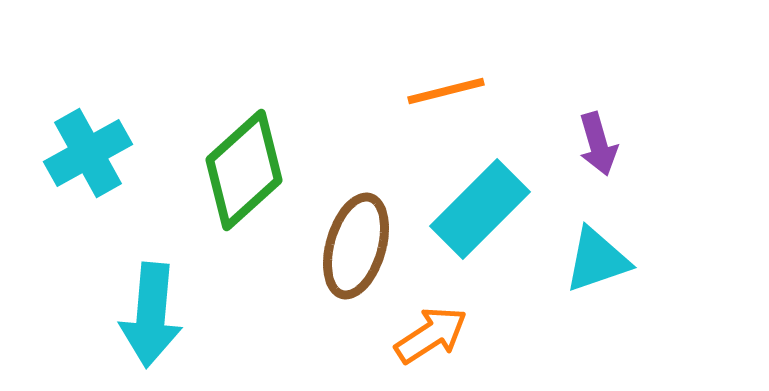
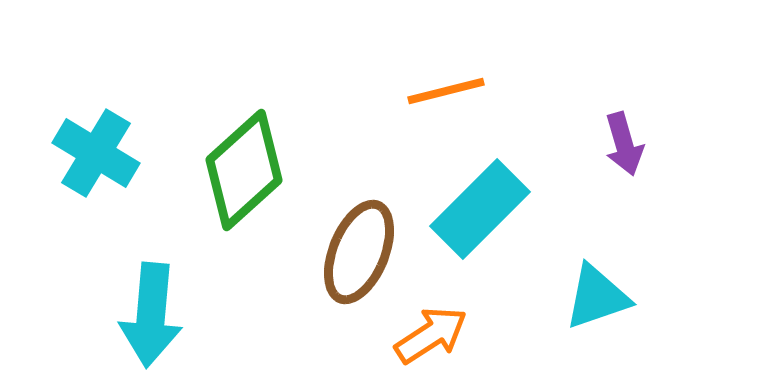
purple arrow: moved 26 px right
cyan cross: moved 8 px right; rotated 30 degrees counterclockwise
brown ellipse: moved 3 px right, 6 px down; rotated 6 degrees clockwise
cyan triangle: moved 37 px down
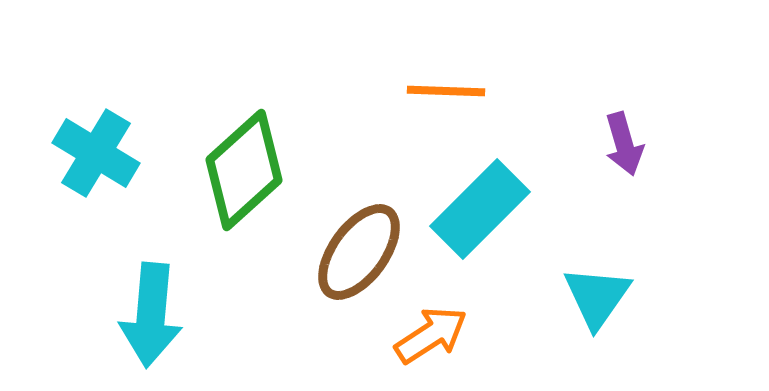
orange line: rotated 16 degrees clockwise
brown ellipse: rotated 14 degrees clockwise
cyan triangle: rotated 36 degrees counterclockwise
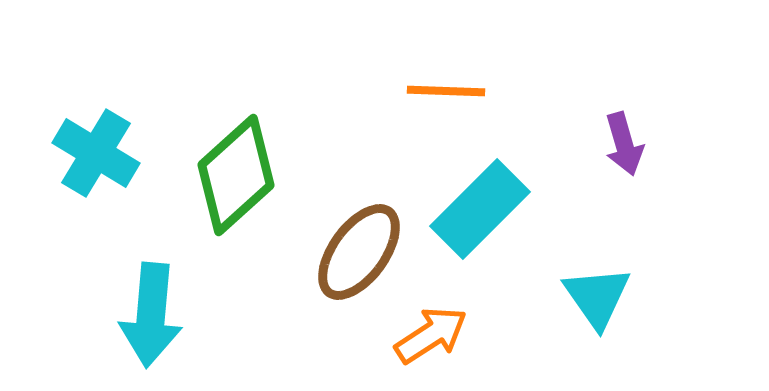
green diamond: moved 8 px left, 5 px down
cyan triangle: rotated 10 degrees counterclockwise
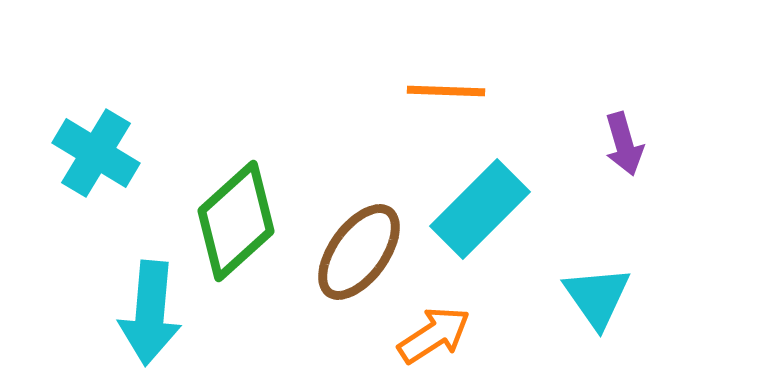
green diamond: moved 46 px down
cyan arrow: moved 1 px left, 2 px up
orange arrow: moved 3 px right
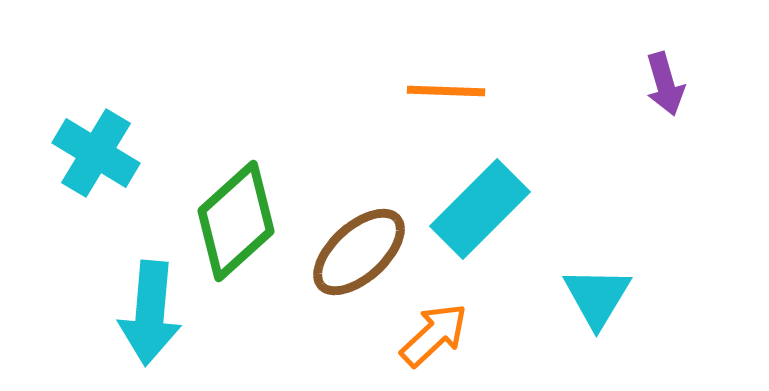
purple arrow: moved 41 px right, 60 px up
brown ellipse: rotated 12 degrees clockwise
cyan triangle: rotated 6 degrees clockwise
orange arrow: rotated 10 degrees counterclockwise
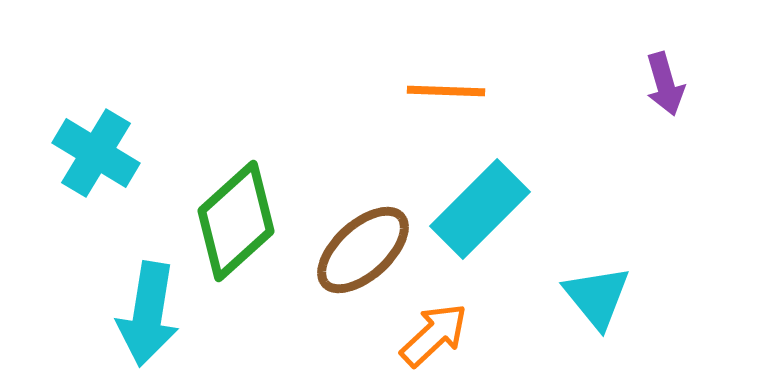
brown ellipse: moved 4 px right, 2 px up
cyan triangle: rotated 10 degrees counterclockwise
cyan arrow: moved 2 px left, 1 px down; rotated 4 degrees clockwise
